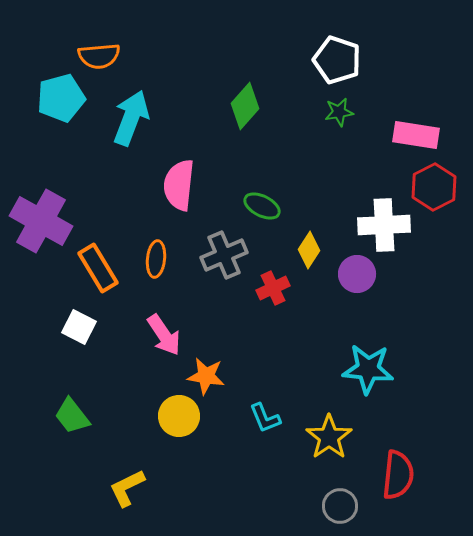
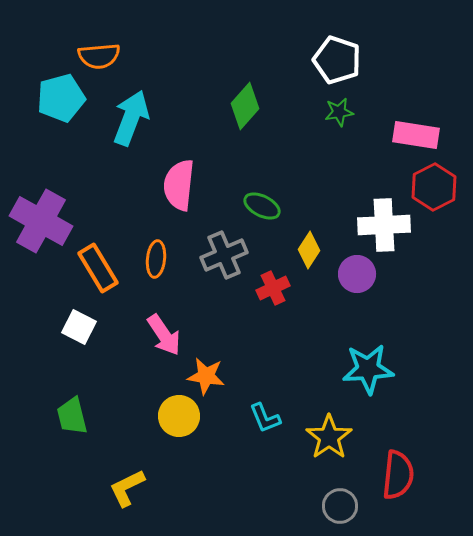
cyan star: rotated 9 degrees counterclockwise
green trapezoid: rotated 24 degrees clockwise
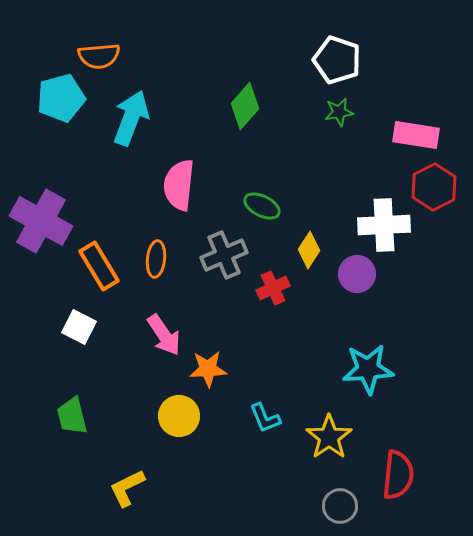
orange rectangle: moved 1 px right, 2 px up
orange star: moved 2 px right, 7 px up; rotated 12 degrees counterclockwise
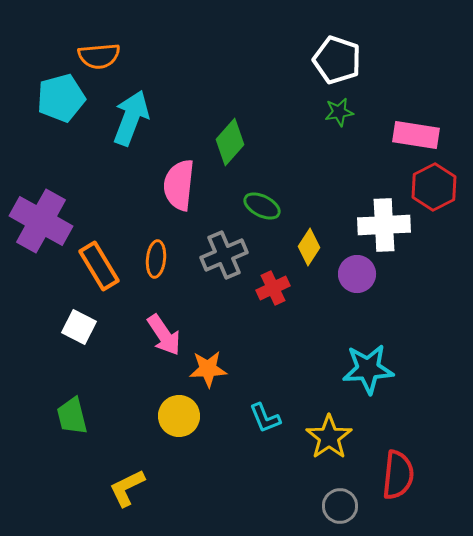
green diamond: moved 15 px left, 36 px down
yellow diamond: moved 3 px up
